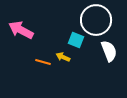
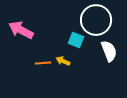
yellow arrow: moved 4 px down
orange line: moved 1 px down; rotated 21 degrees counterclockwise
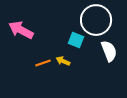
orange line: rotated 14 degrees counterclockwise
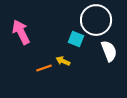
pink arrow: moved 2 px down; rotated 35 degrees clockwise
cyan square: moved 1 px up
orange line: moved 1 px right, 5 px down
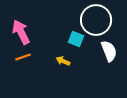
orange line: moved 21 px left, 11 px up
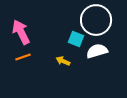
white semicircle: moved 12 px left; rotated 85 degrees counterclockwise
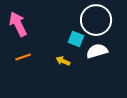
pink arrow: moved 3 px left, 8 px up
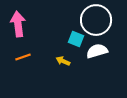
pink arrow: rotated 20 degrees clockwise
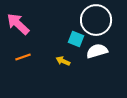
pink arrow: rotated 40 degrees counterclockwise
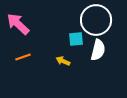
cyan square: rotated 28 degrees counterclockwise
white semicircle: moved 1 px right, 1 px up; rotated 120 degrees clockwise
